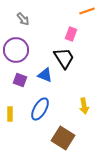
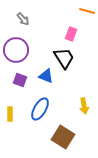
orange line: rotated 35 degrees clockwise
blue triangle: moved 1 px right, 1 px down
brown square: moved 1 px up
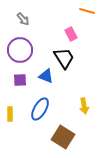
pink rectangle: rotated 48 degrees counterclockwise
purple circle: moved 4 px right
purple square: rotated 24 degrees counterclockwise
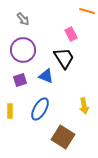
purple circle: moved 3 px right
purple square: rotated 16 degrees counterclockwise
yellow rectangle: moved 3 px up
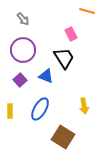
purple square: rotated 24 degrees counterclockwise
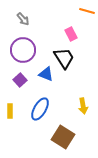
blue triangle: moved 2 px up
yellow arrow: moved 1 px left
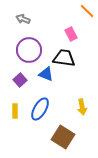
orange line: rotated 28 degrees clockwise
gray arrow: rotated 152 degrees clockwise
purple circle: moved 6 px right
black trapezoid: rotated 50 degrees counterclockwise
yellow arrow: moved 1 px left, 1 px down
yellow rectangle: moved 5 px right
